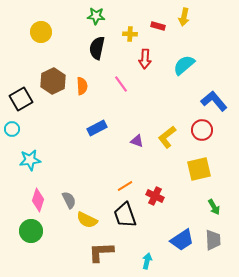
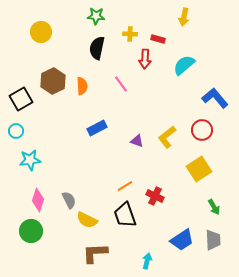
red rectangle: moved 13 px down
blue L-shape: moved 1 px right, 3 px up
cyan circle: moved 4 px right, 2 px down
yellow square: rotated 20 degrees counterclockwise
brown L-shape: moved 6 px left, 1 px down
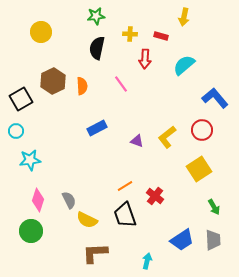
green star: rotated 12 degrees counterclockwise
red rectangle: moved 3 px right, 3 px up
red cross: rotated 12 degrees clockwise
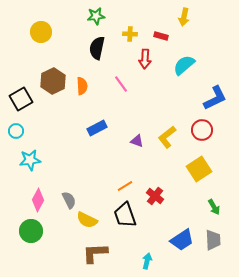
blue L-shape: rotated 104 degrees clockwise
pink diamond: rotated 10 degrees clockwise
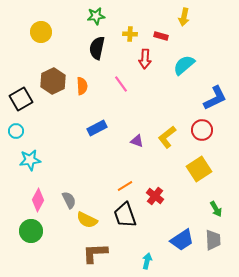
green arrow: moved 2 px right, 2 px down
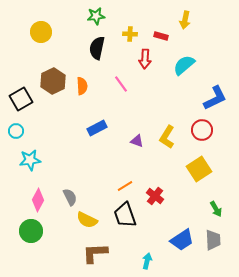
yellow arrow: moved 1 px right, 3 px down
yellow L-shape: rotated 20 degrees counterclockwise
gray semicircle: moved 1 px right, 3 px up
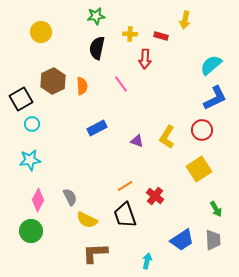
cyan semicircle: moved 27 px right
cyan circle: moved 16 px right, 7 px up
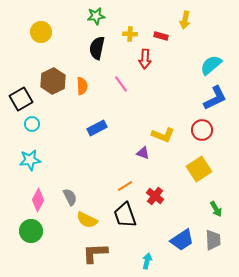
yellow L-shape: moved 4 px left, 2 px up; rotated 100 degrees counterclockwise
purple triangle: moved 6 px right, 12 px down
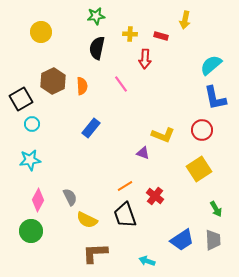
blue L-shape: rotated 104 degrees clockwise
blue rectangle: moved 6 px left; rotated 24 degrees counterclockwise
cyan arrow: rotated 84 degrees counterclockwise
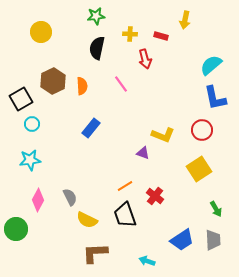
red arrow: rotated 18 degrees counterclockwise
green circle: moved 15 px left, 2 px up
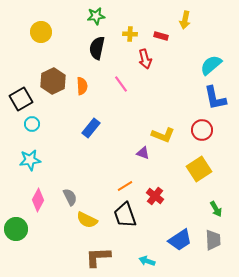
blue trapezoid: moved 2 px left
brown L-shape: moved 3 px right, 4 px down
